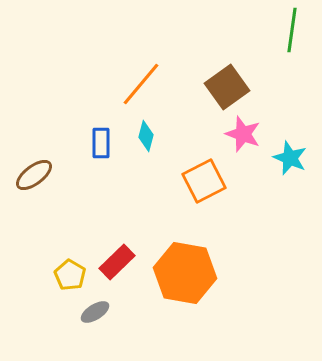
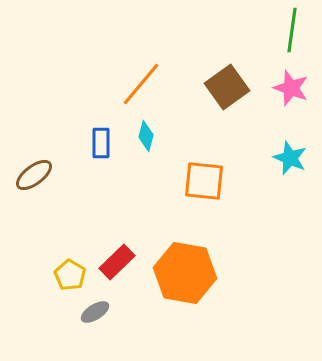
pink star: moved 48 px right, 46 px up
orange square: rotated 33 degrees clockwise
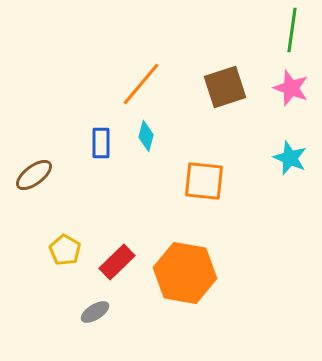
brown square: moved 2 px left; rotated 18 degrees clockwise
yellow pentagon: moved 5 px left, 25 px up
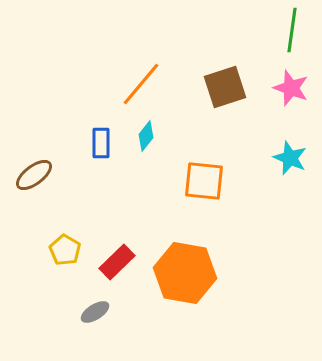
cyan diamond: rotated 24 degrees clockwise
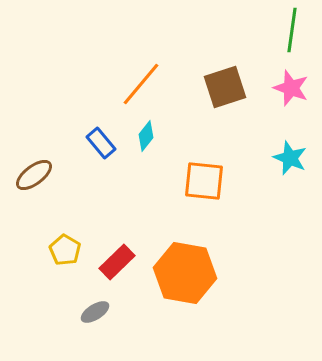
blue rectangle: rotated 40 degrees counterclockwise
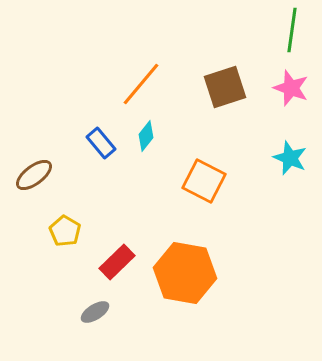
orange square: rotated 21 degrees clockwise
yellow pentagon: moved 19 px up
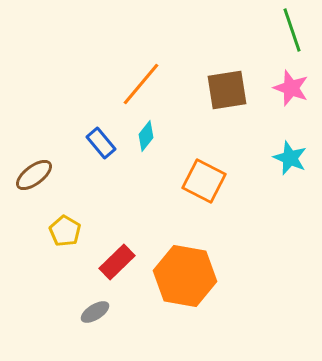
green line: rotated 27 degrees counterclockwise
brown square: moved 2 px right, 3 px down; rotated 9 degrees clockwise
orange hexagon: moved 3 px down
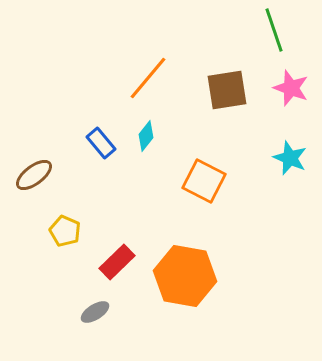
green line: moved 18 px left
orange line: moved 7 px right, 6 px up
yellow pentagon: rotated 8 degrees counterclockwise
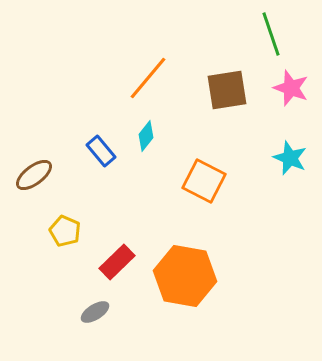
green line: moved 3 px left, 4 px down
blue rectangle: moved 8 px down
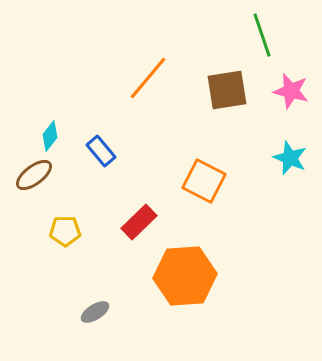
green line: moved 9 px left, 1 px down
pink star: moved 3 px down; rotated 6 degrees counterclockwise
cyan diamond: moved 96 px left
yellow pentagon: rotated 24 degrees counterclockwise
red rectangle: moved 22 px right, 40 px up
orange hexagon: rotated 14 degrees counterclockwise
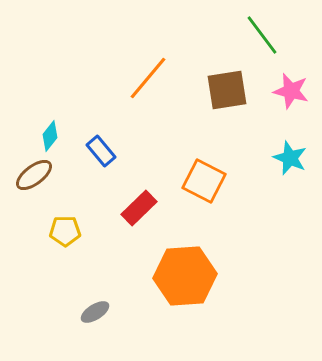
green line: rotated 18 degrees counterclockwise
red rectangle: moved 14 px up
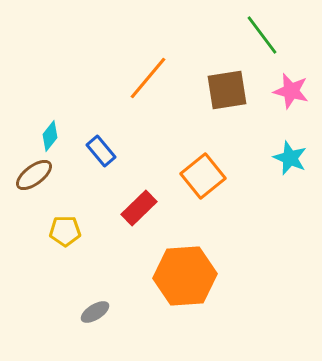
orange square: moved 1 px left, 5 px up; rotated 24 degrees clockwise
